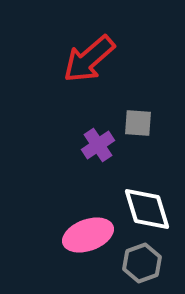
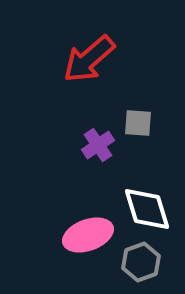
gray hexagon: moved 1 px left, 1 px up
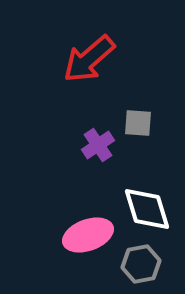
gray hexagon: moved 2 px down; rotated 9 degrees clockwise
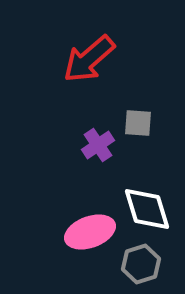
pink ellipse: moved 2 px right, 3 px up
gray hexagon: rotated 6 degrees counterclockwise
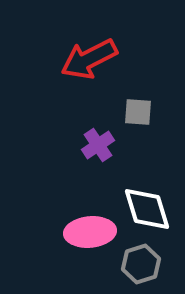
red arrow: rotated 14 degrees clockwise
gray square: moved 11 px up
pink ellipse: rotated 15 degrees clockwise
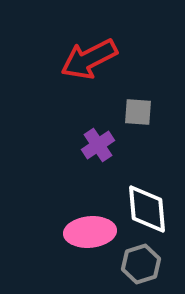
white diamond: rotated 12 degrees clockwise
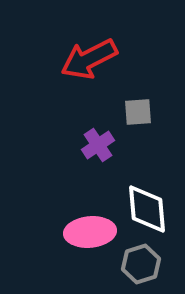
gray square: rotated 8 degrees counterclockwise
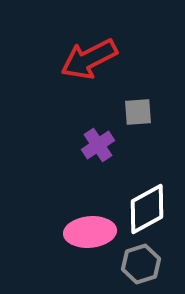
white diamond: rotated 66 degrees clockwise
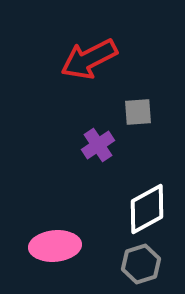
pink ellipse: moved 35 px left, 14 px down
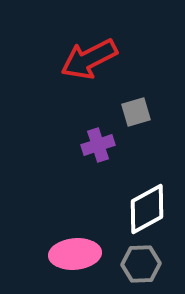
gray square: moved 2 px left; rotated 12 degrees counterclockwise
purple cross: rotated 16 degrees clockwise
pink ellipse: moved 20 px right, 8 px down
gray hexagon: rotated 15 degrees clockwise
